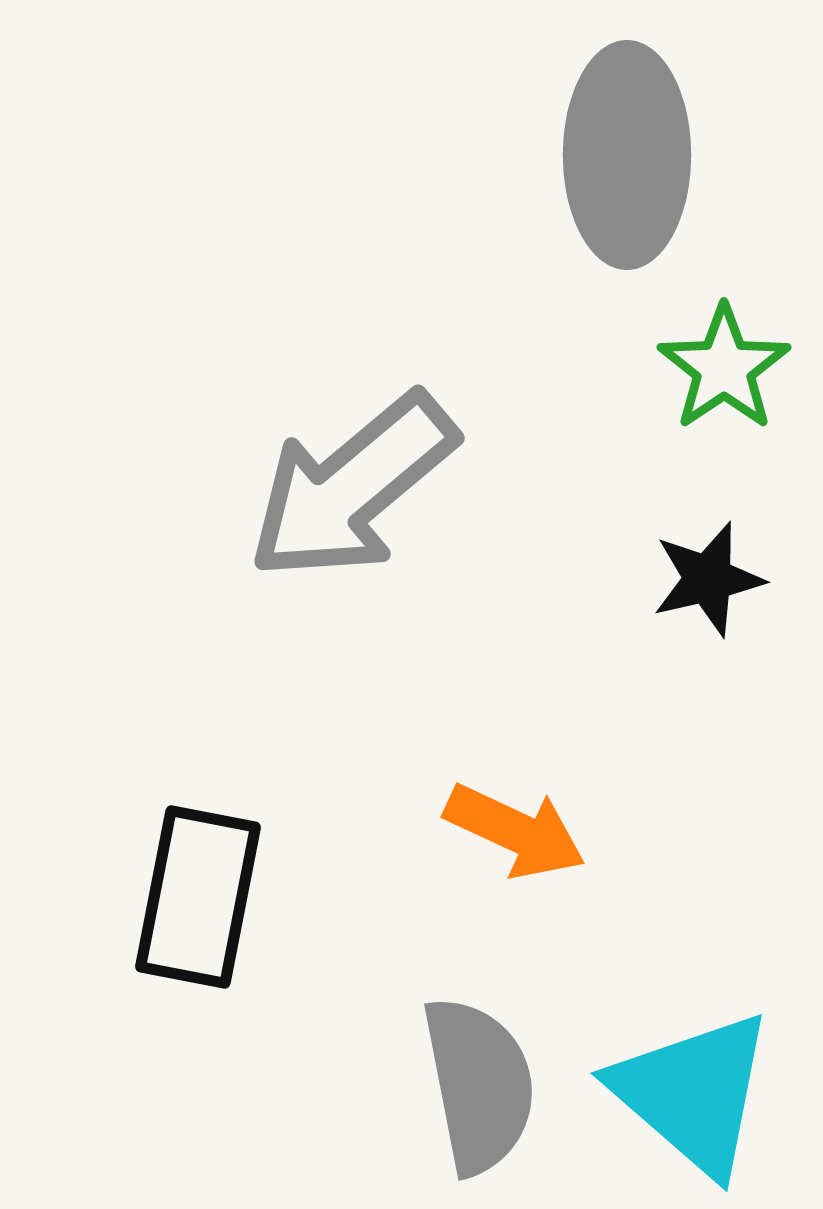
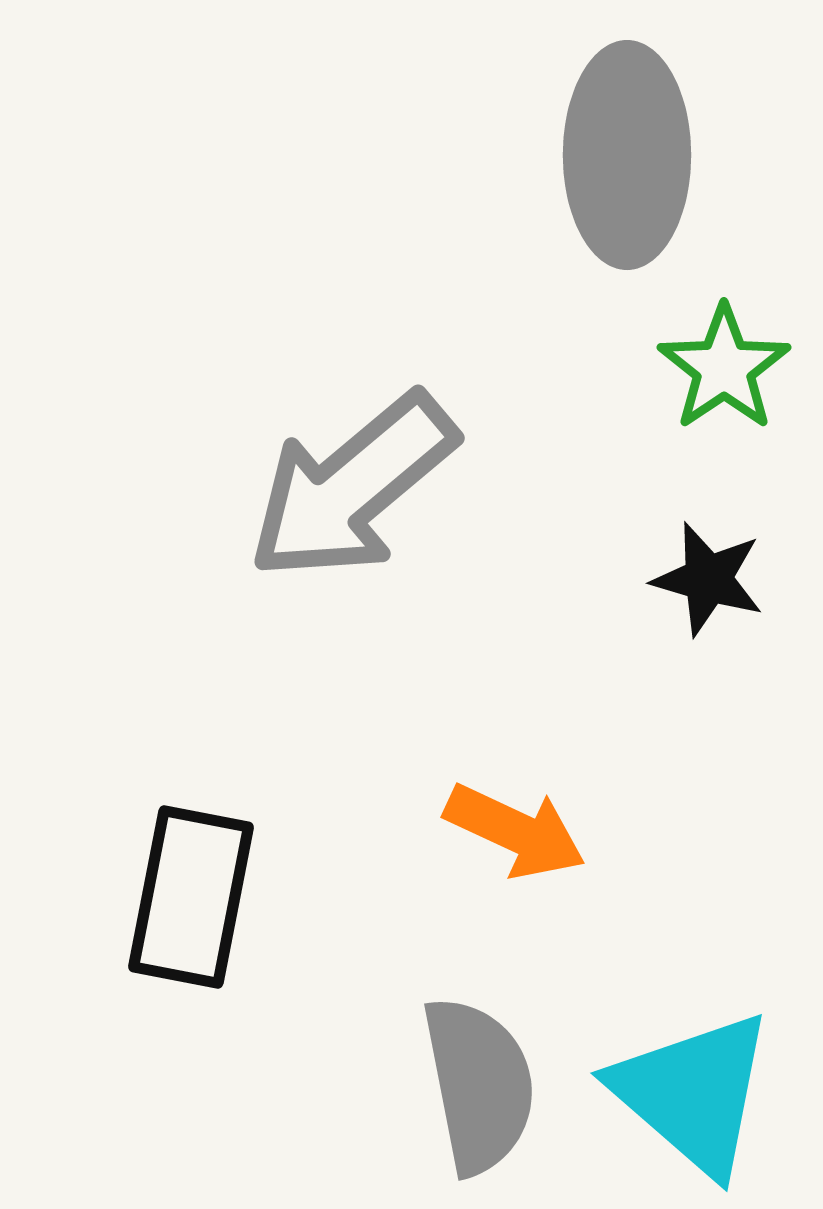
black star: rotated 29 degrees clockwise
black rectangle: moved 7 px left
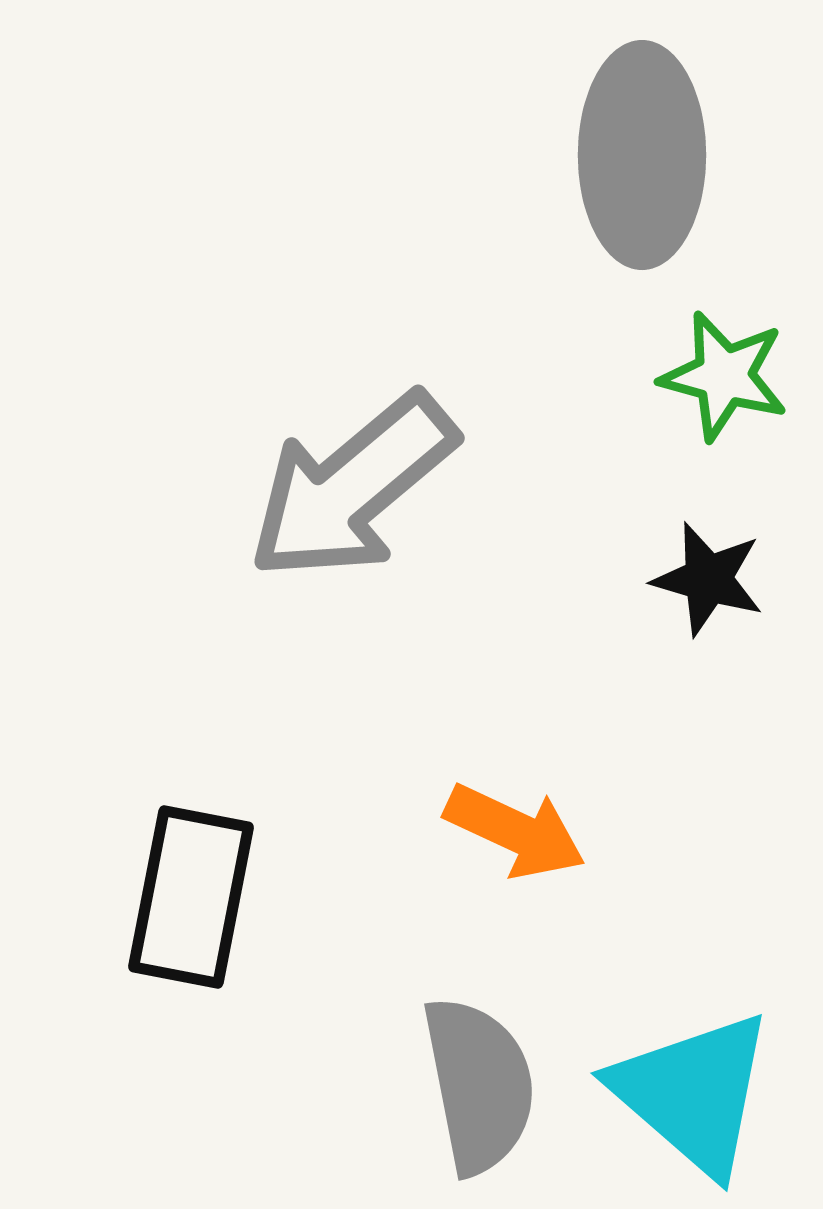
gray ellipse: moved 15 px right
green star: moved 8 px down; rotated 23 degrees counterclockwise
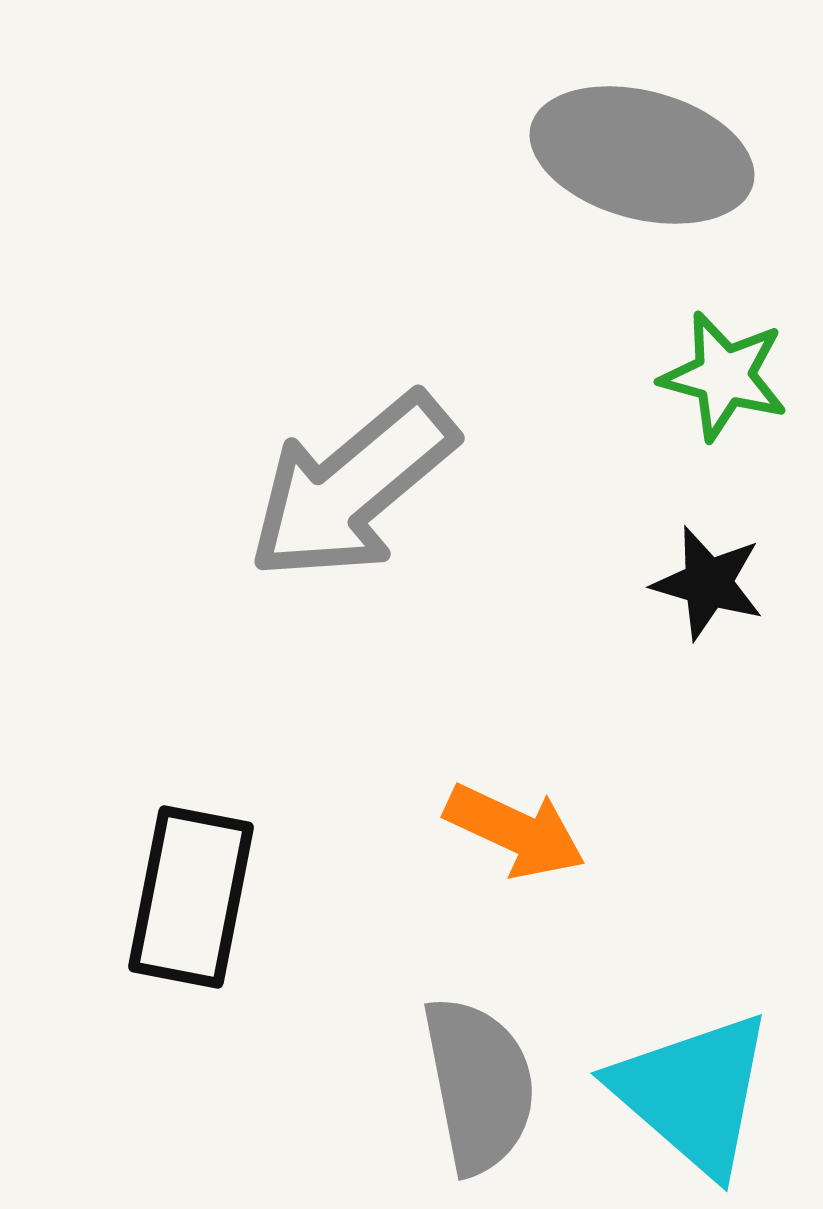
gray ellipse: rotated 75 degrees counterclockwise
black star: moved 4 px down
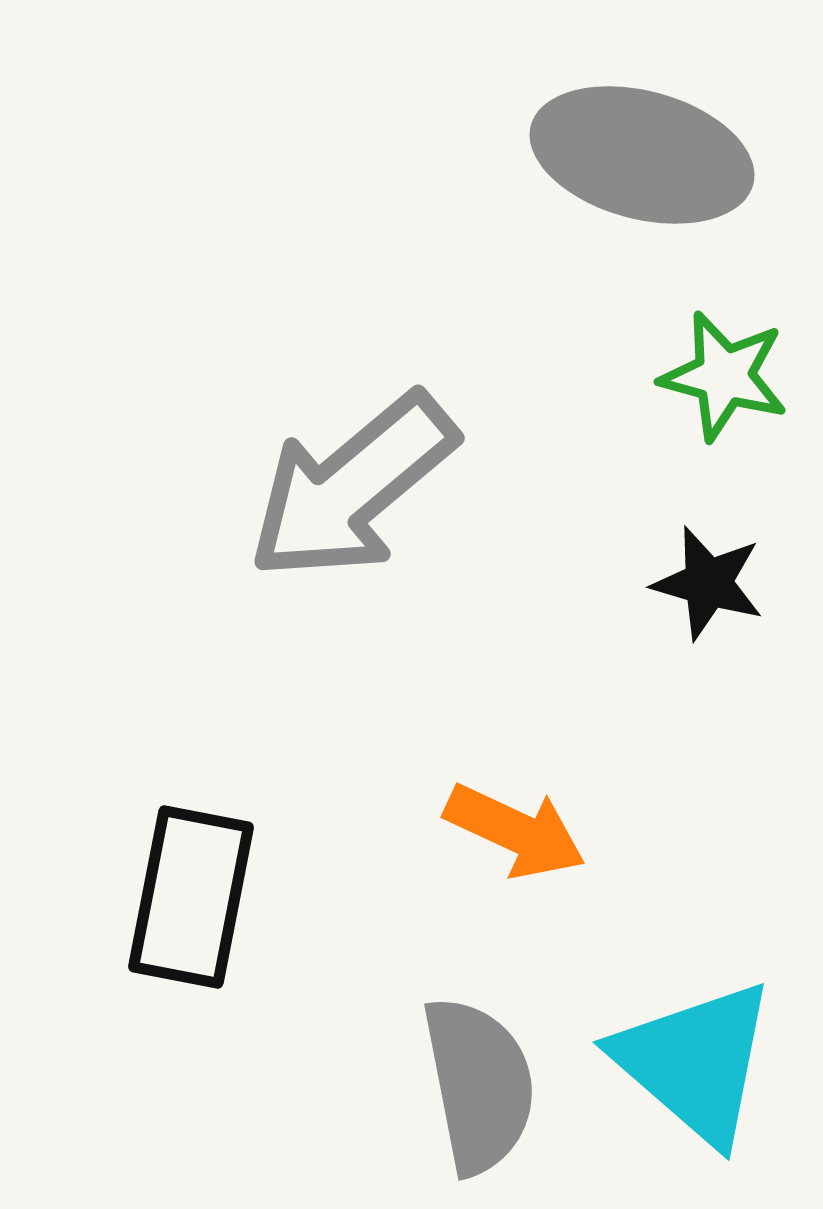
cyan triangle: moved 2 px right, 31 px up
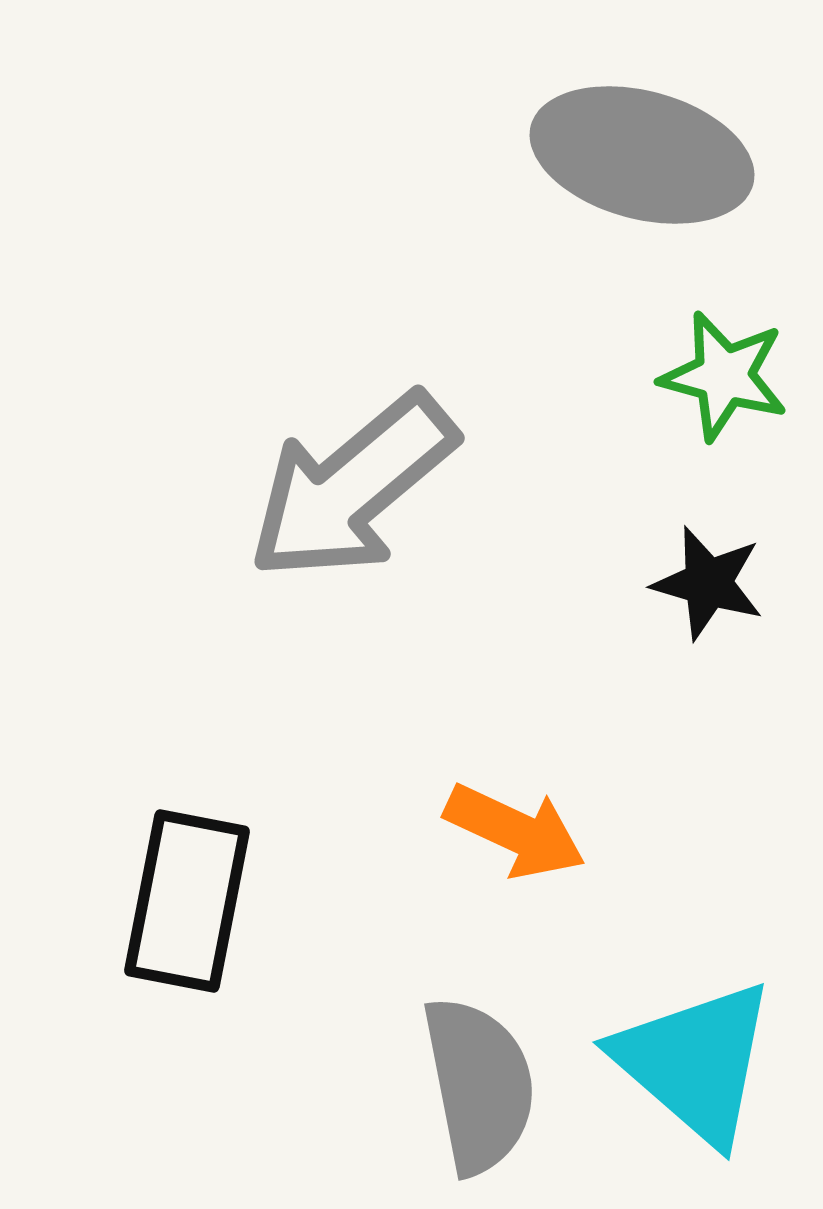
black rectangle: moved 4 px left, 4 px down
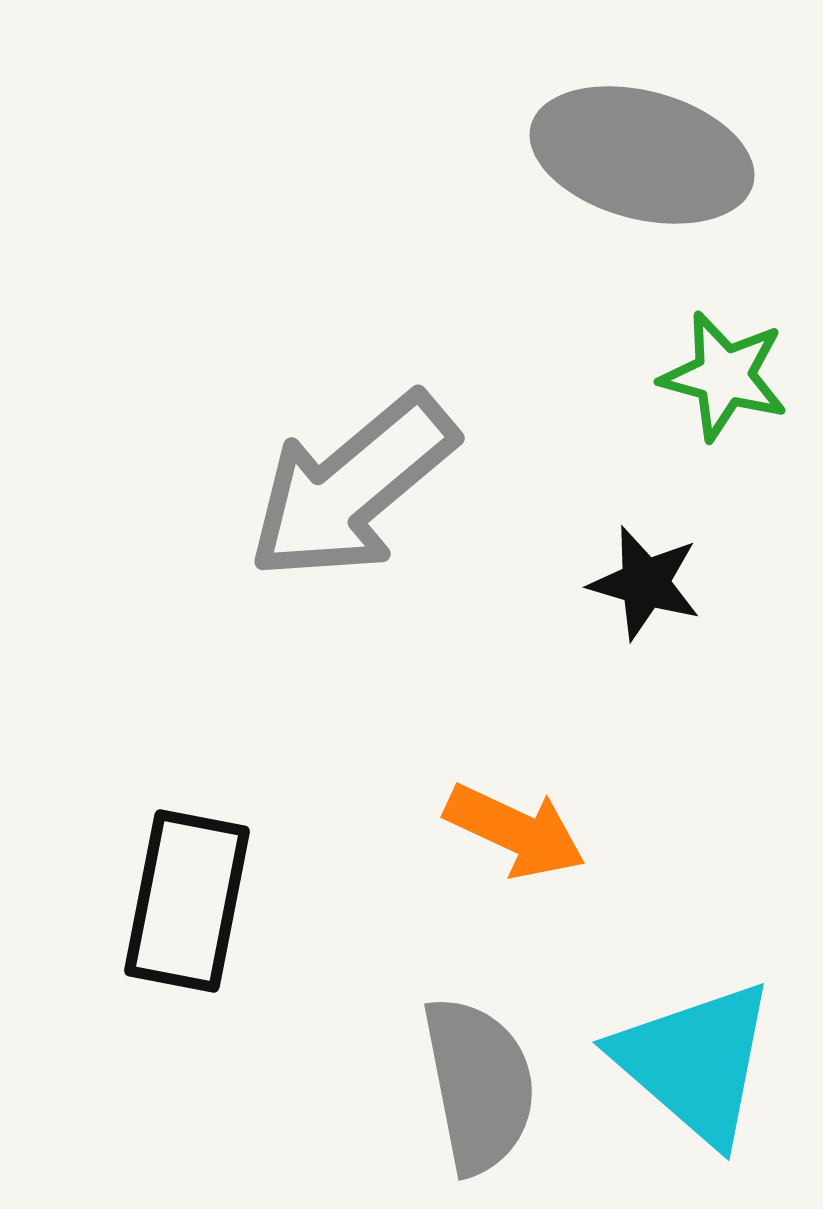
black star: moved 63 px left
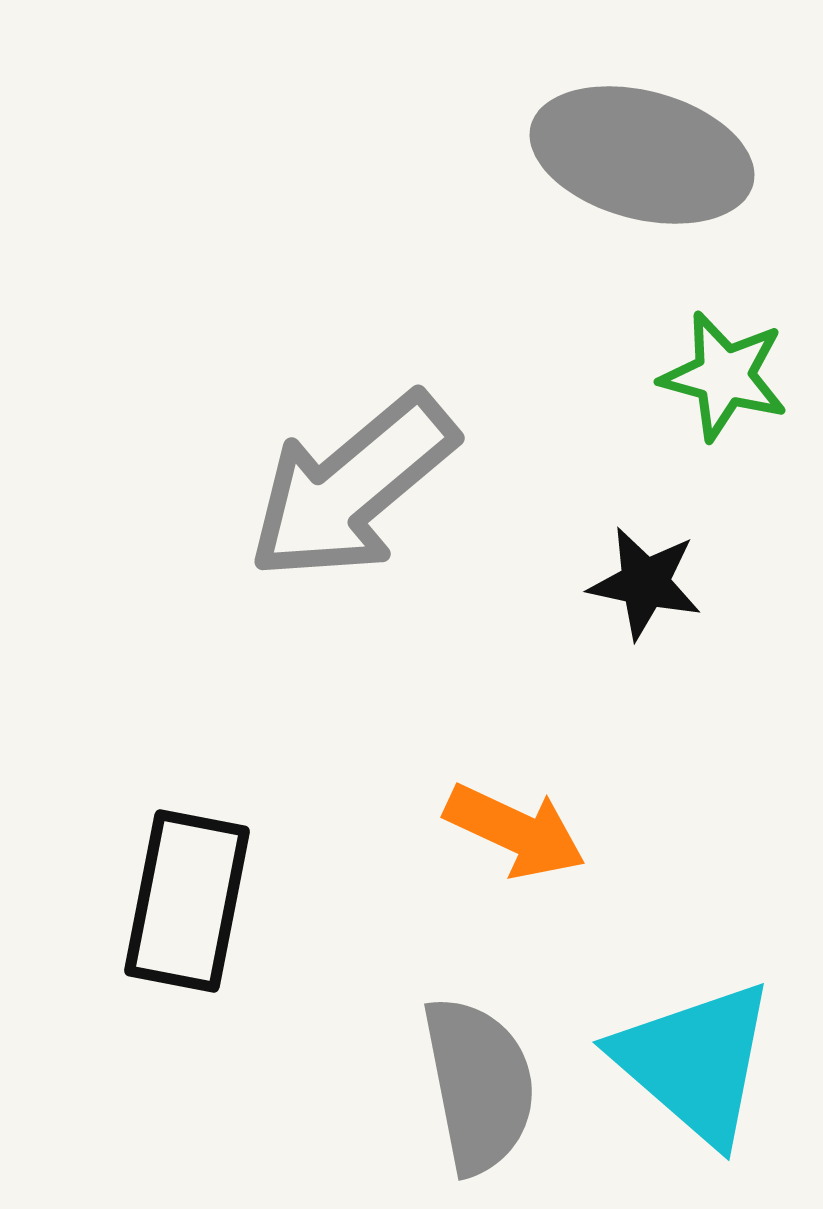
black star: rotated 4 degrees counterclockwise
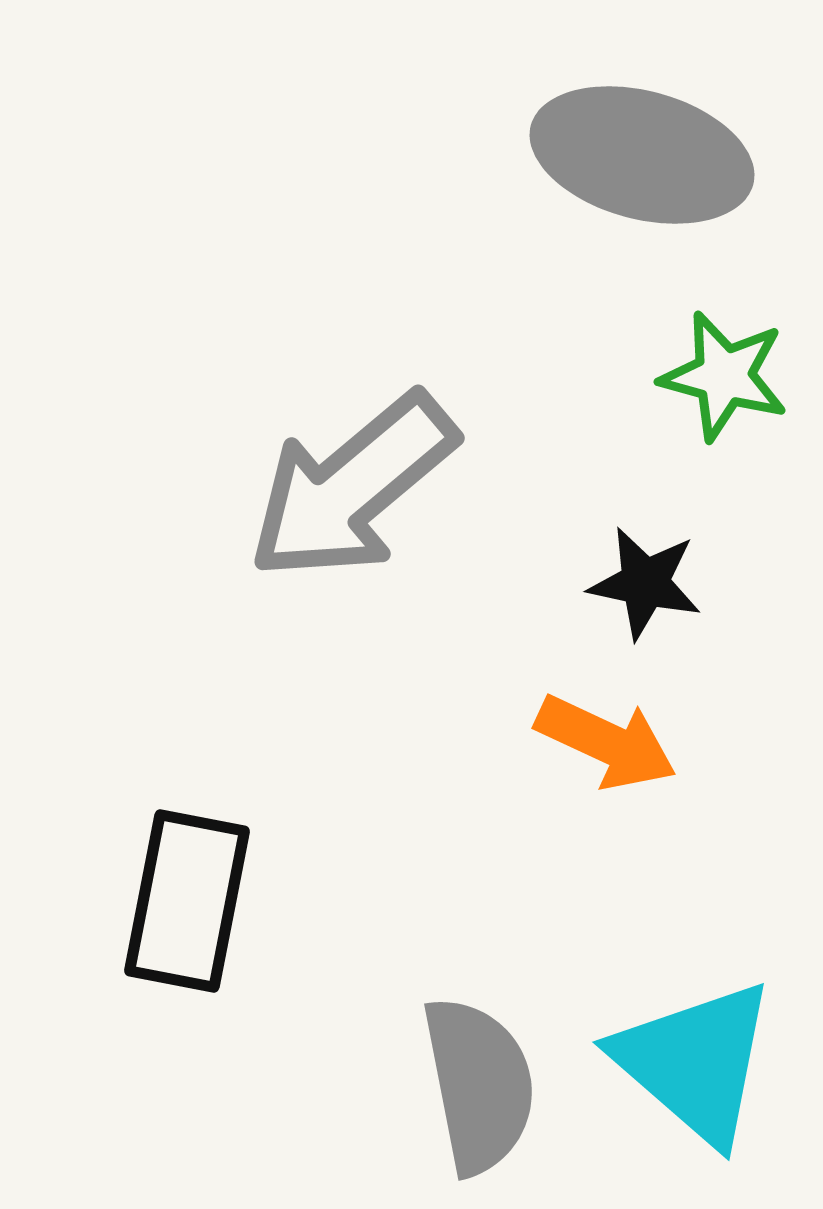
orange arrow: moved 91 px right, 89 px up
